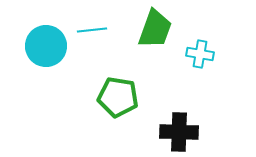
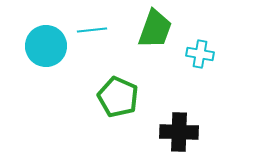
green pentagon: rotated 15 degrees clockwise
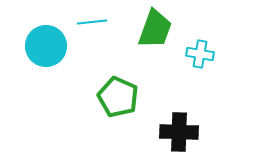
cyan line: moved 8 px up
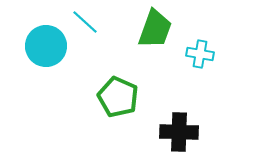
cyan line: moved 7 px left; rotated 48 degrees clockwise
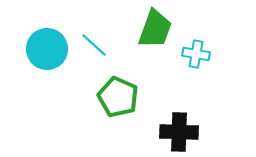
cyan line: moved 9 px right, 23 px down
cyan circle: moved 1 px right, 3 px down
cyan cross: moved 4 px left
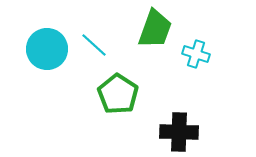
cyan cross: rotated 8 degrees clockwise
green pentagon: moved 3 px up; rotated 9 degrees clockwise
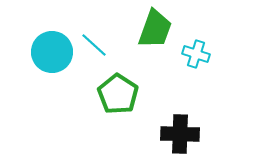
cyan circle: moved 5 px right, 3 px down
black cross: moved 1 px right, 2 px down
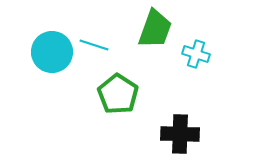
cyan line: rotated 24 degrees counterclockwise
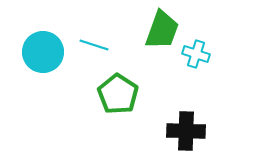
green trapezoid: moved 7 px right, 1 px down
cyan circle: moved 9 px left
black cross: moved 6 px right, 3 px up
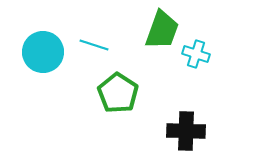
green pentagon: moved 1 px up
